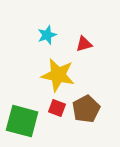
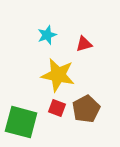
green square: moved 1 px left, 1 px down
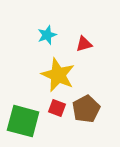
yellow star: rotated 12 degrees clockwise
green square: moved 2 px right, 1 px up
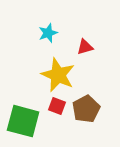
cyan star: moved 1 px right, 2 px up
red triangle: moved 1 px right, 3 px down
red square: moved 2 px up
